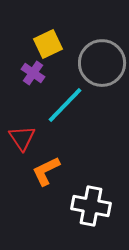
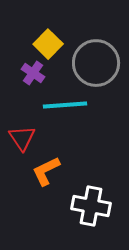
yellow square: rotated 20 degrees counterclockwise
gray circle: moved 6 px left
cyan line: rotated 42 degrees clockwise
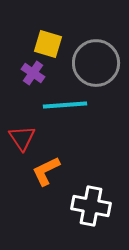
yellow square: rotated 28 degrees counterclockwise
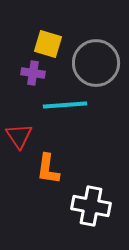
purple cross: rotated 25 degrees counterclockwise
red triangle: moved 3 px left, 2 px up
orange L-shape: moved 2 px right, 2 px up; rotated 56 degrees counterclockwise
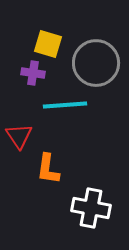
white cross: moved 2 px down
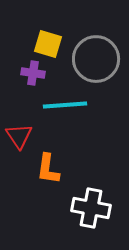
gray circle: moved 4 px up
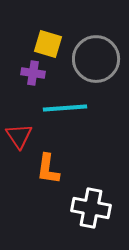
cyan line: moved 3 px down
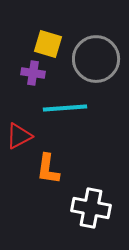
red triangle: rotated 36 degrees clockwise
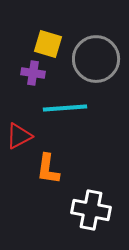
white cross: moved 2 px down
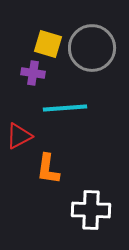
gray circle: moved 4 px left, 11 px up
white cross: rotated 9 degrees counterclockwise
